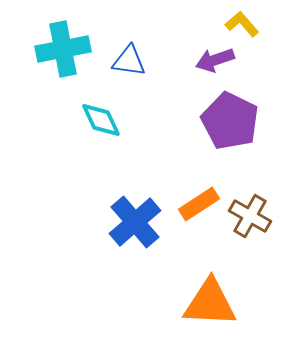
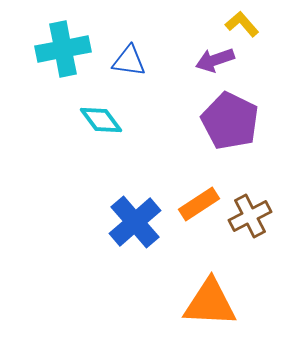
cyan diamond: rotated 12 degrees counterclockwise
brown cross: rotated 33 degrees clockwise
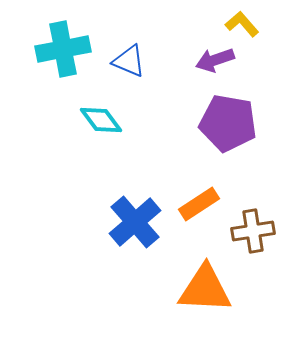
blue triangle: rotated 15 degrees clockwise
purple pentagon: moved 2 px left, 2 px down; rotated 16 degrees counterclockwise
brown cross: moved 3 px right, 15 px down; rotated 18 degrees clockwise
orange triangle: moved 5 px left, 14 px up
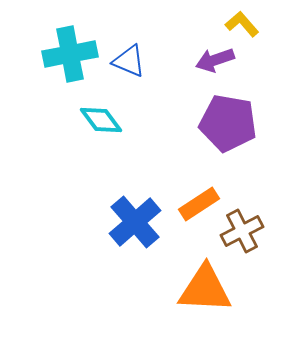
cyan cross: moved 7 px right, 5 px down
brown cross: moved 11 px left; rotated 18 degrees counterclockwise
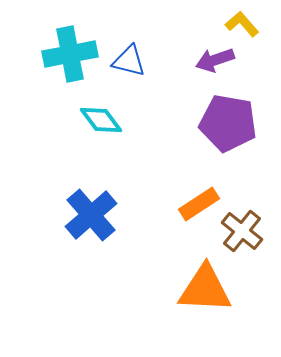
blue triangle: rotated 9 degrees counterclockwise
blue cross: moved 44 px left, 7 px up
brown cross: rotated 24 degrees counterclockwise
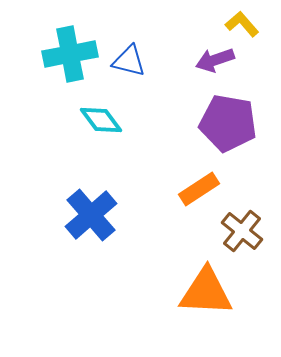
orange rectangle: moved 15 px up
orange triangle: moved 1 px right, 3 px down
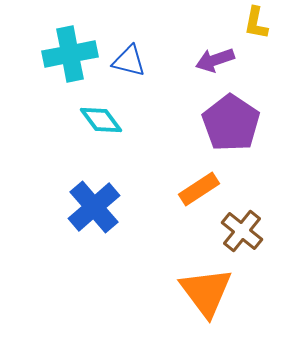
yellow L-shape: moved 14 px right, 1 px up; rotated 128 degrees counterclockwise
purple pentagon: moved 3 px right; rotated 24 degrees clockwise
blue cross: moved 3 px right, 8 px up
orange triangle: rotated 50 degrees clockwise
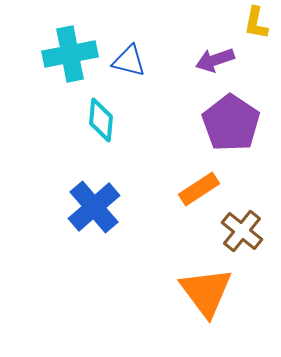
cyan diamond: rotated 42 degrees clockwise
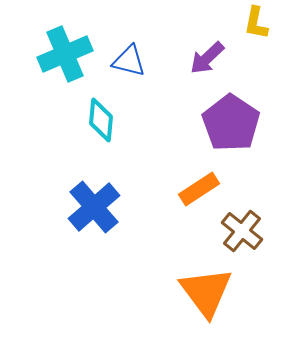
cyan cross: moved 5 px left; rotated 12 degrees counterclockwise
purple arrow: moved 8 px left, 2 px up; rotated 24 degrees counterclockwise
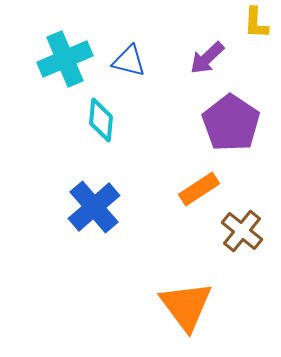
yellow L-shape: rotated 8 degrees counterclockwise
cyan cross: moved 5 px down
orange triangle: moved 20 px left, 14 px down
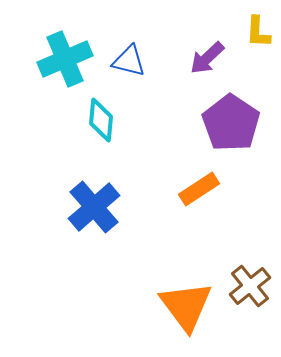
yellow L-shape: moved 2 px right, 9 px down
brown cross: moved 8 px right, 55 px down; rotated 12 degrees clockwise
